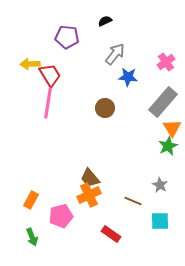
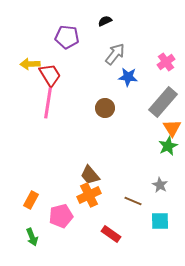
brown trapezoid: moved 3 px up
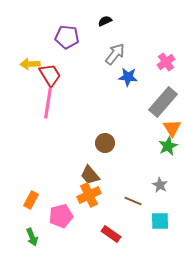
brown circle: moved 35 px down
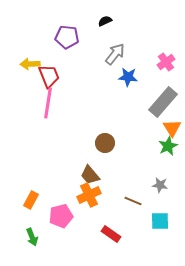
red trapezoid: moved 1 px left, 1 px down; rotated 10 degrees clockwise
gray star: rotated 21 degrees counterclockwise
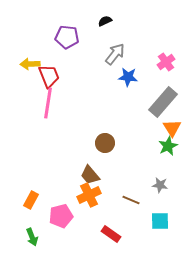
brown line: moved 2 px left, 1 px up
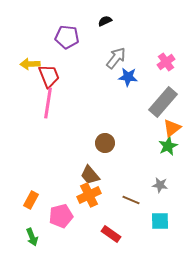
gray arrow: moved 1 px right, 4 px down
orange triangle: rotated 24 degrees clockwise
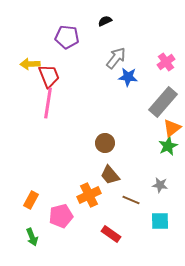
brown trapezoid: moved 20 px right
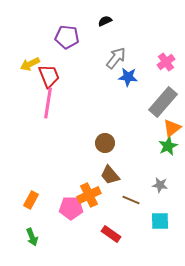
yellow arrow: rotated 24 degrees counterclockwise
pink pentagon: moved 10 px right, 8 px up; rotated 15 degrees clockwise
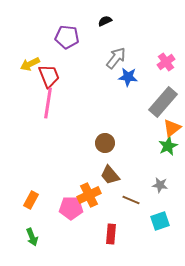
cyan square: rotated 18 degrees counterclockwise
red rectangle: rotated 60 degrees clockwise
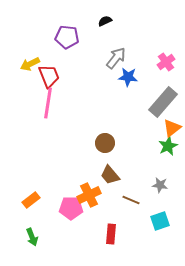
orange rectangle: rotated 24 degrees clockwise
